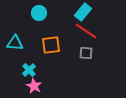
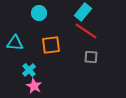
gray square: moved 5 px right, 4 px down
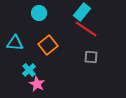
cyan rectangle: moved 1 px left
red line: moved 2 px up
orange square: moved 3 px left; rotated 30 degrees counterclockwise
pink star: moved 3 px right, 2 px up
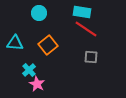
cyan rectangle: rotated 60 degrees clockwise
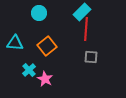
cyan rectangle: rotated 54 degrees counterclockwise
red line: rotated 60 degrees clockwise
orange square: moved 1 px left, 1 px down
pink star: moved 8 px right, 5 px up
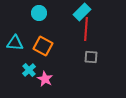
orange square: moved 4 px left; rotated 24 degrees counterclockwise
